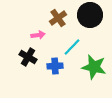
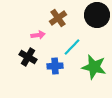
black circle: moved 7 px right
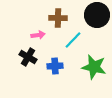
brown cross: rotated 36 degrees clockwise
cyan line: moved 1 px right, 7 px up
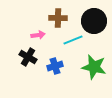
black circle: moved 3 px left, 6 px down
cyan line: rotated 24 degrees clockwise
blue cross: rotated 14 degrees counterclockwise
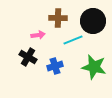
black circle: moved 1 px left
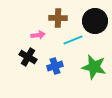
black circle: moved 2 px right
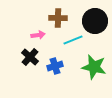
black cross: moved 2 px right; rotated 12 degrees clockwise
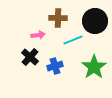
green star: rotated 25 degrees clockwise
